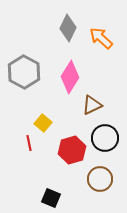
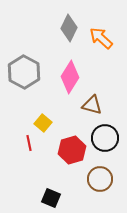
gray diamond: moved 1 px right
brown triangle: rotated 40 degrees clockwise
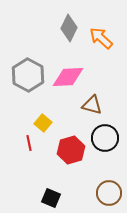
gray hexagon: moved 4 px right, 3 px down
pink diamond: moved 2 px left; rotated 56 degrees clockwise
red hexagon: moved 1 px left
brown circle: moved 9 px right, 14 px down
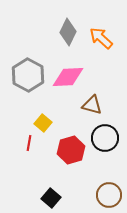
gray diamond: moved 1 px left, 4 px down
red line: rotated 21 degrees clockwise
brown circle: moved 2 px down
black square: rotated 18 degrees clockwise
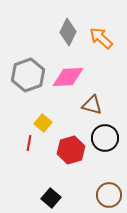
gray hexagon: rotated 12 degrees clockwise
